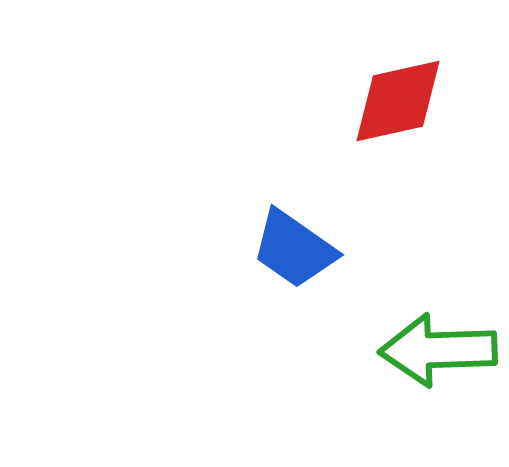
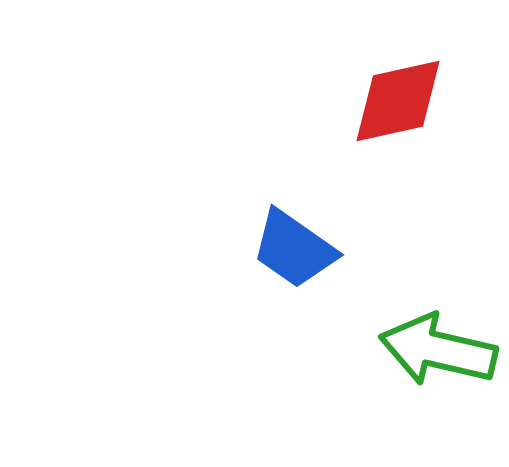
green arrow: rotated 15 degrees clockwise
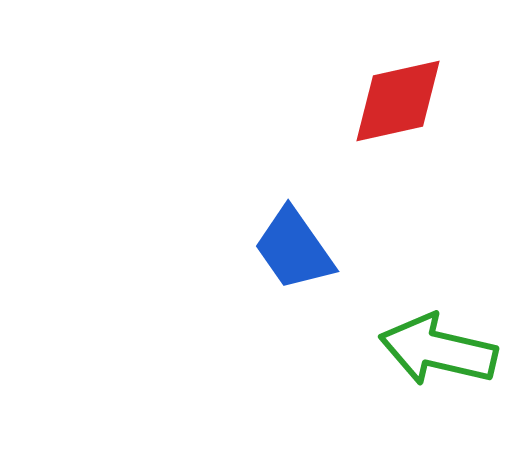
blue trapezoid: rotated 20 degrees clockwise
